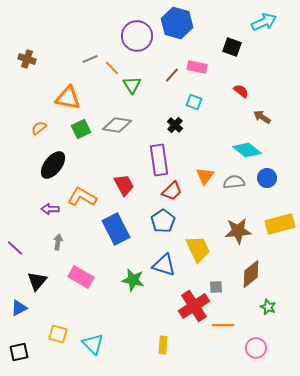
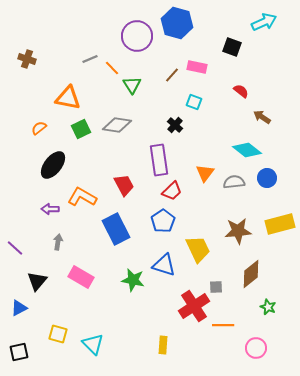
orange triangle at (205, 176): moved 3 px up
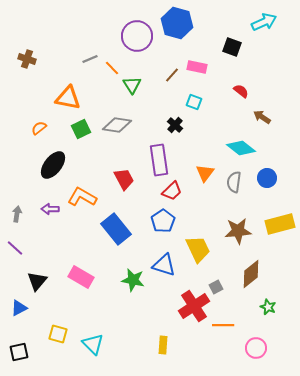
cyan diamond at (247, 150): moved 6 px left, 2 px up
gray semicircle at (234, 182): rotated 75 degrees counterclockwise
red trapezoid at (124, 185): moved 6 px up
blue rectangle at (116, 229): rotated 12 degrees counterclockwise
gray arrow at (58, 242): moved 41 px left, 28 px up
gray square at (216, 287): rotated 24 degrees counterclockwise
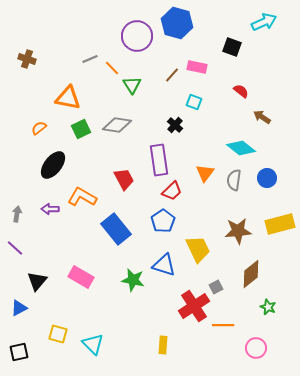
gray semicircle at (234, 182): moved 2 px up
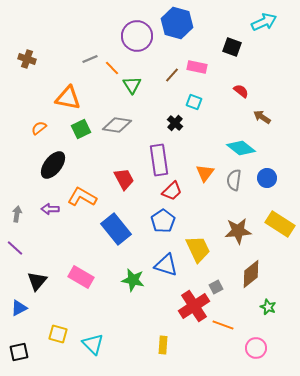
black cross at (175, 125): moved 2 px up
yellow rectangle at (280, 224): rotated 48 degrees clockwise
blue triangle at (164, 265): moved 2 px right
orange line at (223, 325): rotated 20 degrees clockwise
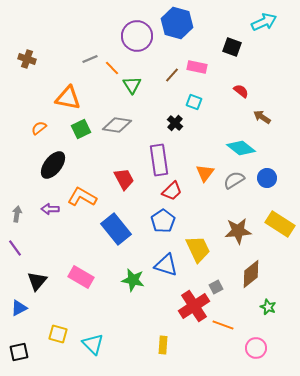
gray semicircle at (234, 180): rotated 50 degrees clockwise
purple line at (15, 248): rotated 12 degrees clockwise
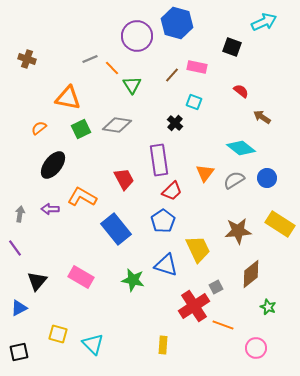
gray arrow at (17, 214): moved 3 px right
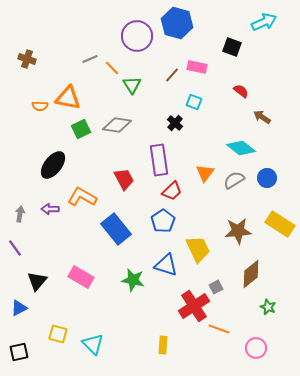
orange semicircle at (39, 128): moved 1 px right, 22 px up; rotated 140 degrees counterclockwise
orange line at (223, 325): moved 4 px left, 4 px down
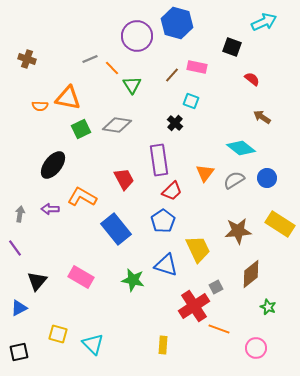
red semicircle at (241, 91): moved 11 px right, 12 px up
cyan square at (194, 102): moved 3 px left, 1 px up
